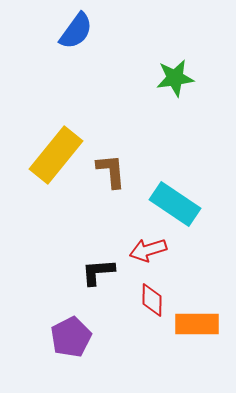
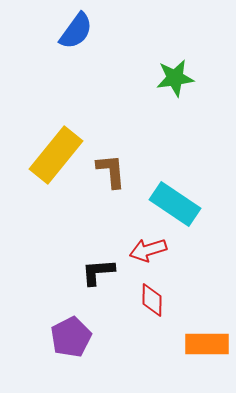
orange rectangle: moved 10 px right, 20 px down
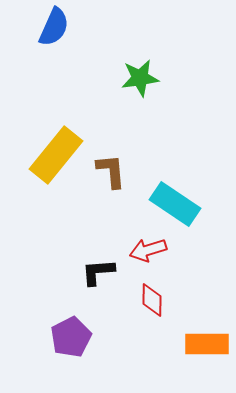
blue semicircle: moved 22 px left, 4 px up; rotated 12 degrees counterclockwise
green star: moved 35 px left
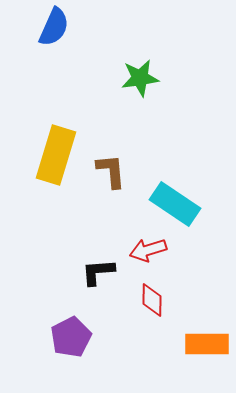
yellow rectangle: rotated 22 degrees counterclockwise
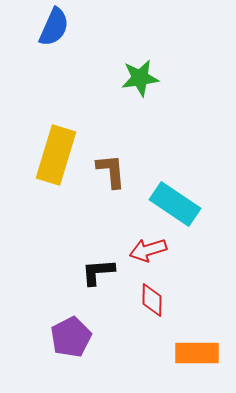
orange rectangle: moved 10 px left, 9 px down
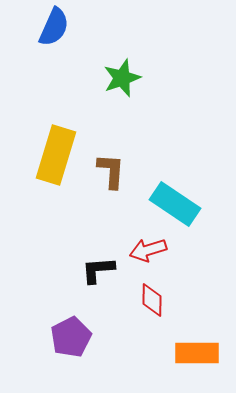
green star: moved 18 px left; rotated 12 degrees counterclockwise
brown L-shape: rotated 9 degrees clockwise
black L-shape: moved 2 px up
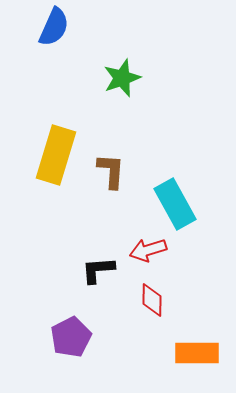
cyan rectangle: rotated 27 degrees clockwise
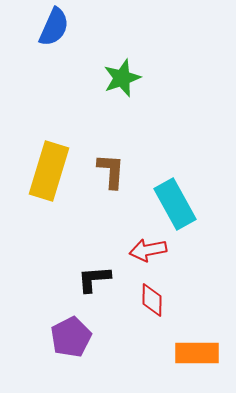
yellow rectangle: moved 7 px left, 16 px down
red arrow: rotated 6 degrees clockwise
black L-shape: moved 4 px left, 9 px down
